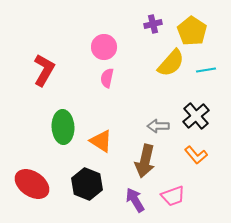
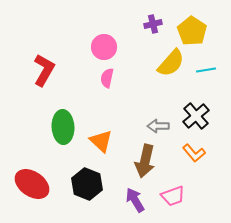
orange triangle: rotated 10 degrees clockwise
orange L-shape: moved 2 px left, 2 px up
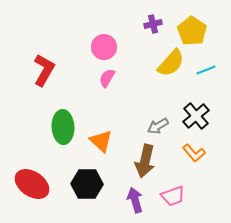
cyan line: rotated 12 degrees counterclockwise
pink semicircle: rotated 18 degrees clockwise
gray arrow: rotated 30 degrees counterclockwise
black hexagon: rotated 20 degrees counterclockwise
purple arrow: rotated 15 degrees clockwise
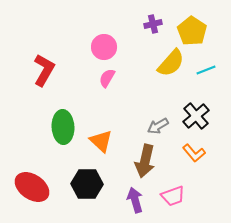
red ellipse: moved 3 px down
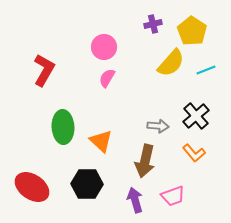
gray arrow: rotated 145 degrees counterclockwise
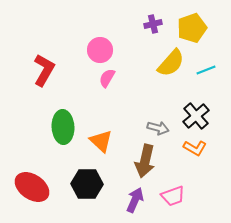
yellow pentagon: moved 3 px up; rotated 20 degrees clockwise
pink circle: moved 4 px left, 3 px down
gray arrow: moved 2 px down; rotated 10 degrees clockwise
orange L-shape: moved 1 px right, 5 px up; rotated 20 degrees counterclockwise
purple arrow: rotated 40 degrees clockwise
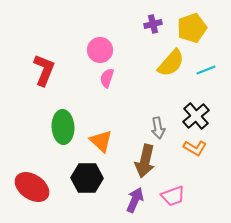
red L-shape: rotated 8 degrees counterclockwise
pink semicircle: rotated 12 degrees counterclockwise
gray arrow: rotated 65 degrees clockwise
black hexagon: moved 6 px up
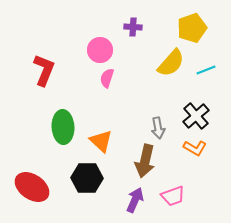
purple cross: moved 20 px left, 3 px down; rotated 18 degrees clockwise
